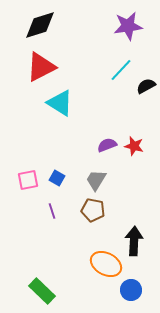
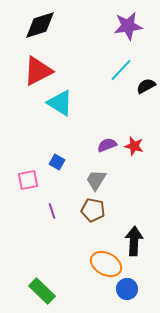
red triangle: moved 3 px left, 4 px down
blue square: moved 16 px up
blue circle: moved 4 px left, 1 px up
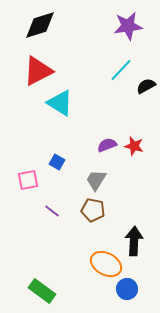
purple line: rotated 35 degrees counterclockwise
green rectangle: rotated 8 degrees counterclockwise
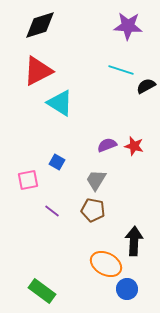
purple star: rotated 12 degrees clockwise
cyan line: rotated 65 degrees clockwise
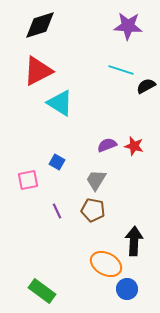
purple line: moved 5 px right; rotated 28 degrees clockwise
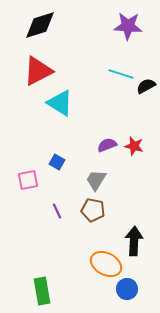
cyan line: moved 4 px down
green rectangle: rotated 44 degrees clockwise
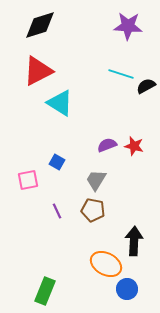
green rectangle: moved 3 px right; rotated 32 degrees clockwise
